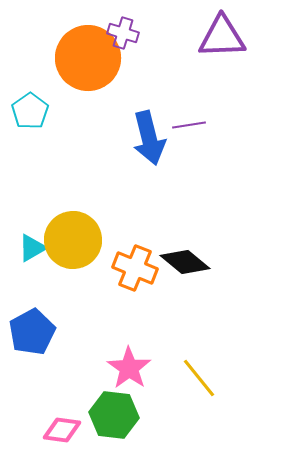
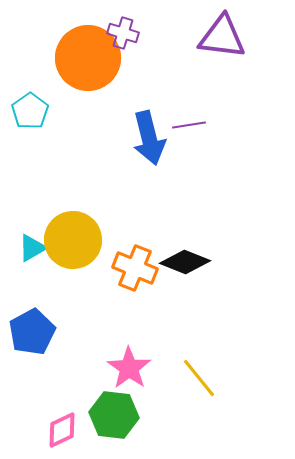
purple triangle: rotated 9 degrees clockwise
black diamond: rotated 18 degrees counterclockwise
pink diamond: rotated 33 degrees counterclockwise
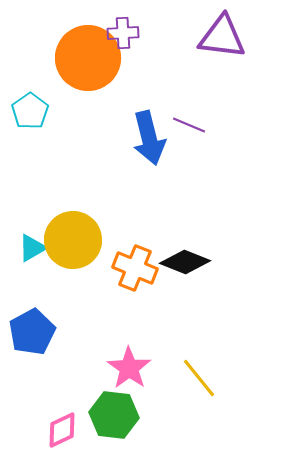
purple cross: rotated 20 degrees counterclockwise
purple line: rotated 32 degrees clockwise
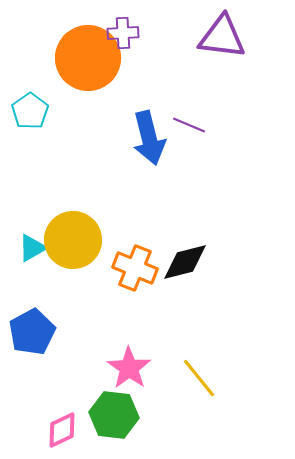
black diamond: rotated 36 degrees counterclockwise
